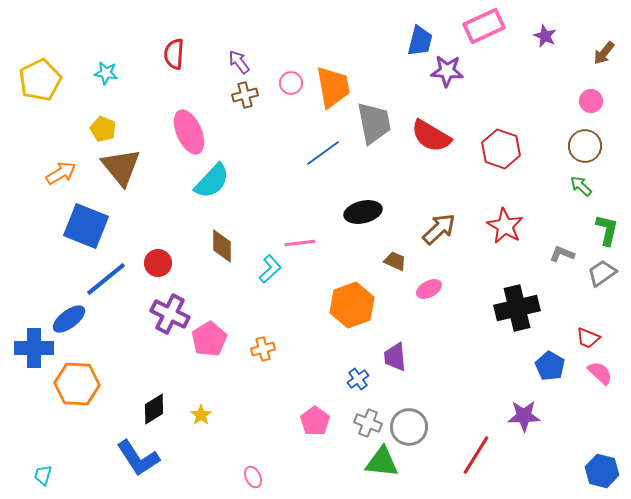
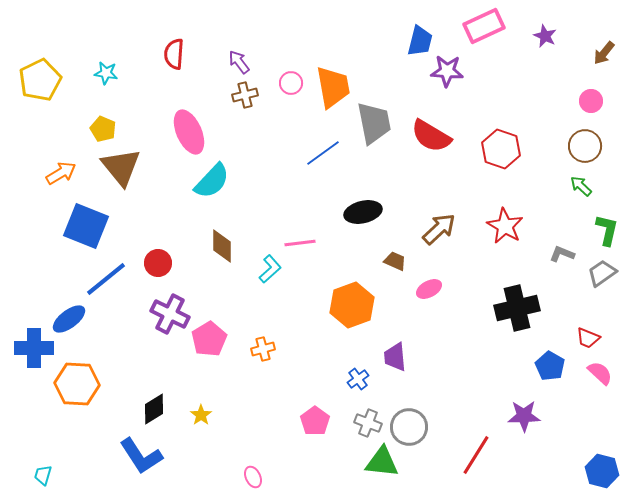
blue L-shape at (138, 458): moved 3 px right, 2 px up
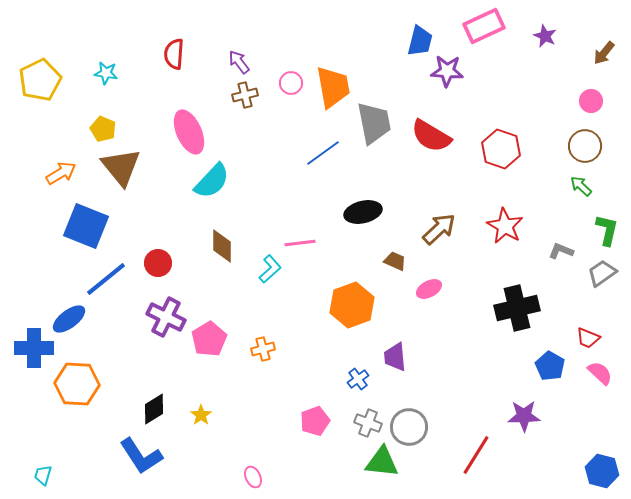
gray L-shape at (562, 254): moved 1 px left, 3 px up
purple cross at (170, 314): moved 4 px left, 3 px down
pink pentagon at (315, 421): rotated 16 degrees clockwise
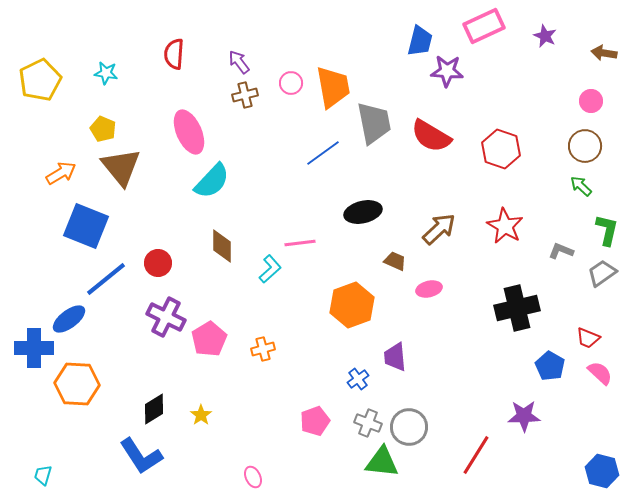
brown arrow at (604, 53): rotated 60 degrees clockwise
pink ellipse at (429, 289): rotated 15 degrees clockwise
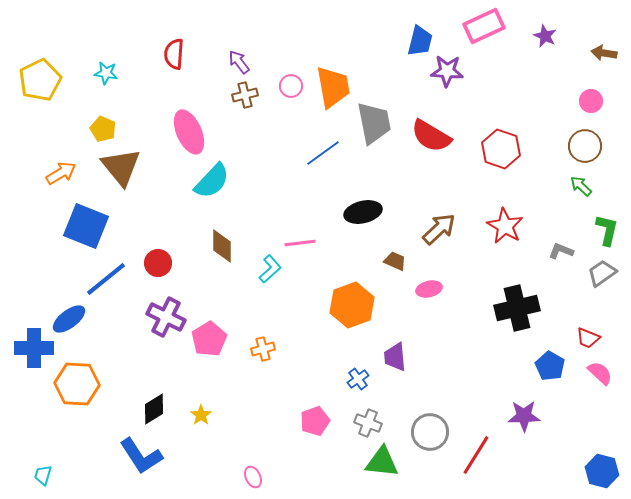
pink circle at (291, 83): moved 3 px down
gray circle at (409, 427): moved 21 px right, 5 px down
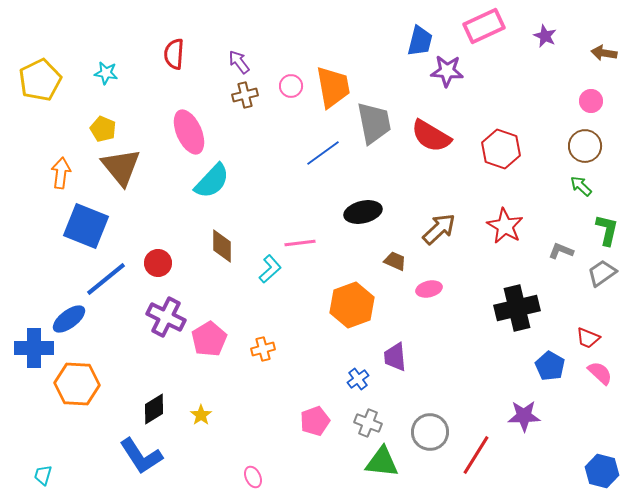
orange arrow at (61, 173): rotated 52 degrees counterclockwise
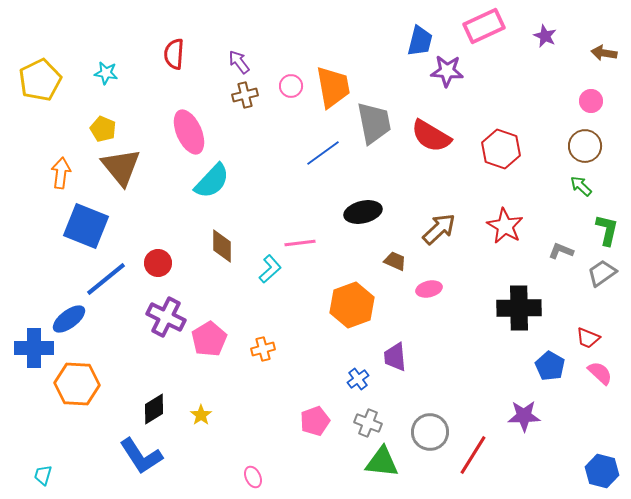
black cross at (517, 308): moved 2 px right; rotated 12 degrees clockwise
red line at (476, 455): moved 3 px left
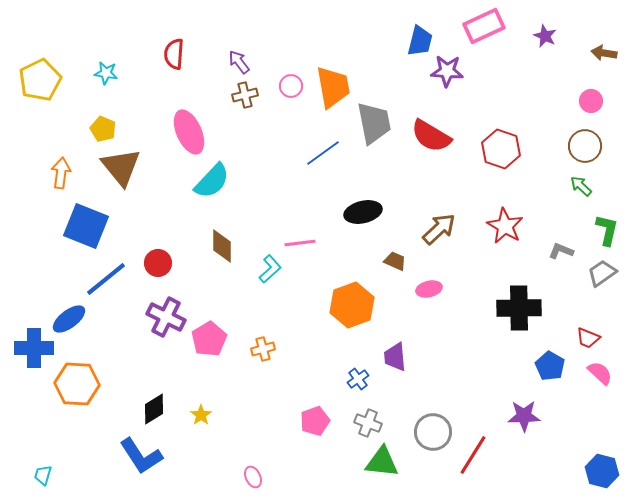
gray circle at (430, 432): moved 3 px right
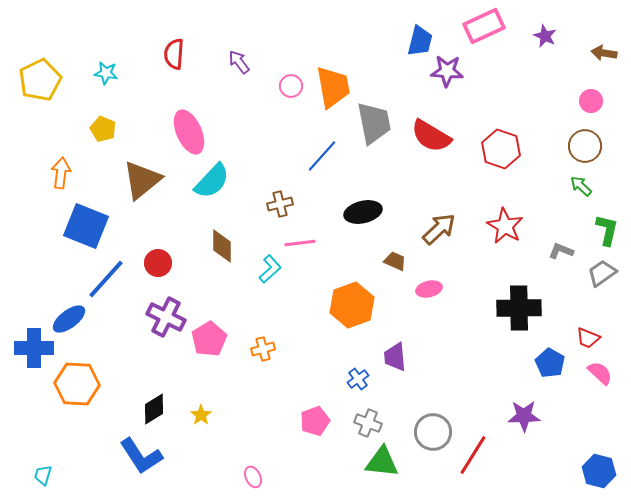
brown cross at (245, 95): moved 35 px right, 109 px down
blue line at (323, 153): moved 1 px left, 3 px down; rotated 12 degrees counterclockwise
brown triangle at (121, 167): moved 21 px right, 13 px down; rotated 30 degrees clockwise
blue line at (106, 279): rotated 9 degrees counterclockwise
blue pentagon at (550, 366): moved 3 px up
blue hexagon at (602, 471): moved 3 px left
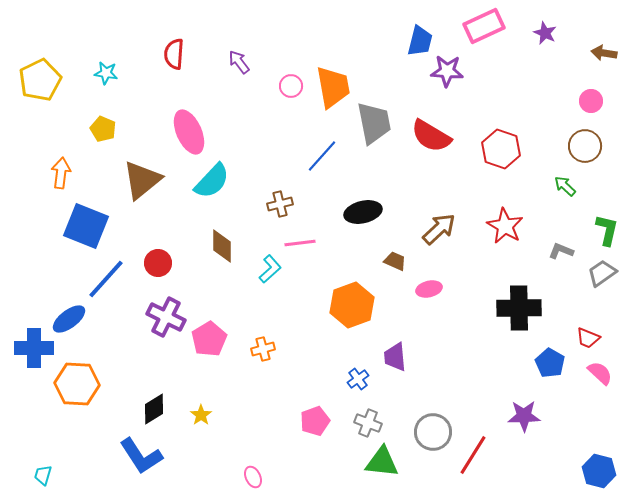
purple star at (545, 36): moved 3 px up
green arrow at (581, 186): moved 16 px left
